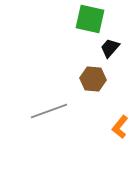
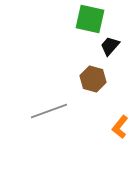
black trapezoid: moved 2 px up
brown hexagon: rotated 10 degrees clockwise
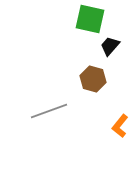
orange L-shape: moved 1 px up
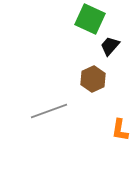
green square: rotated 12 degrees clockwise
brown hexagon: rotated 20 degrees clockwise
orange L-shape: moved 4 px down; rotated 30 degrees counterclockwise
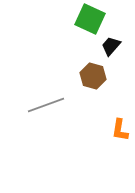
black trapezoid: moved 1 px right
brown hexagon: moved 3 px up; rotated 20 degrees counterclockwise
gray line: moved 3 px left, 6 px up
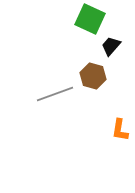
gray line: moved 9 px right, 11 px up
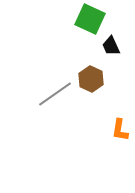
black trapezoid: rotated 65 degrees counterclockwise
brown hexagon: moved 2 px left, 3 px down; rotated 10 degrees clockwise
gray line: rotated 15 degrees counterclockwise
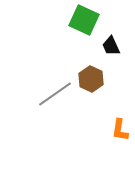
green square: moved 6 px left, 1 px down
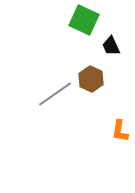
orange L-shape: moved 1 px down
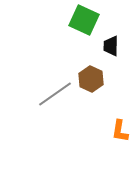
black trapezoid: rotated 25 degrees clockwise
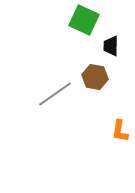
brown hexagon: moved 4 px right, 2 px up; rotated 15 degrees counterclockwise
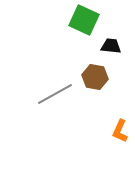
black trapezoid: rotated 95 degrees clockwise
gray line: rotated 6 degrees clockwise
orange L-shape: rotated 15 degrees clockwise
